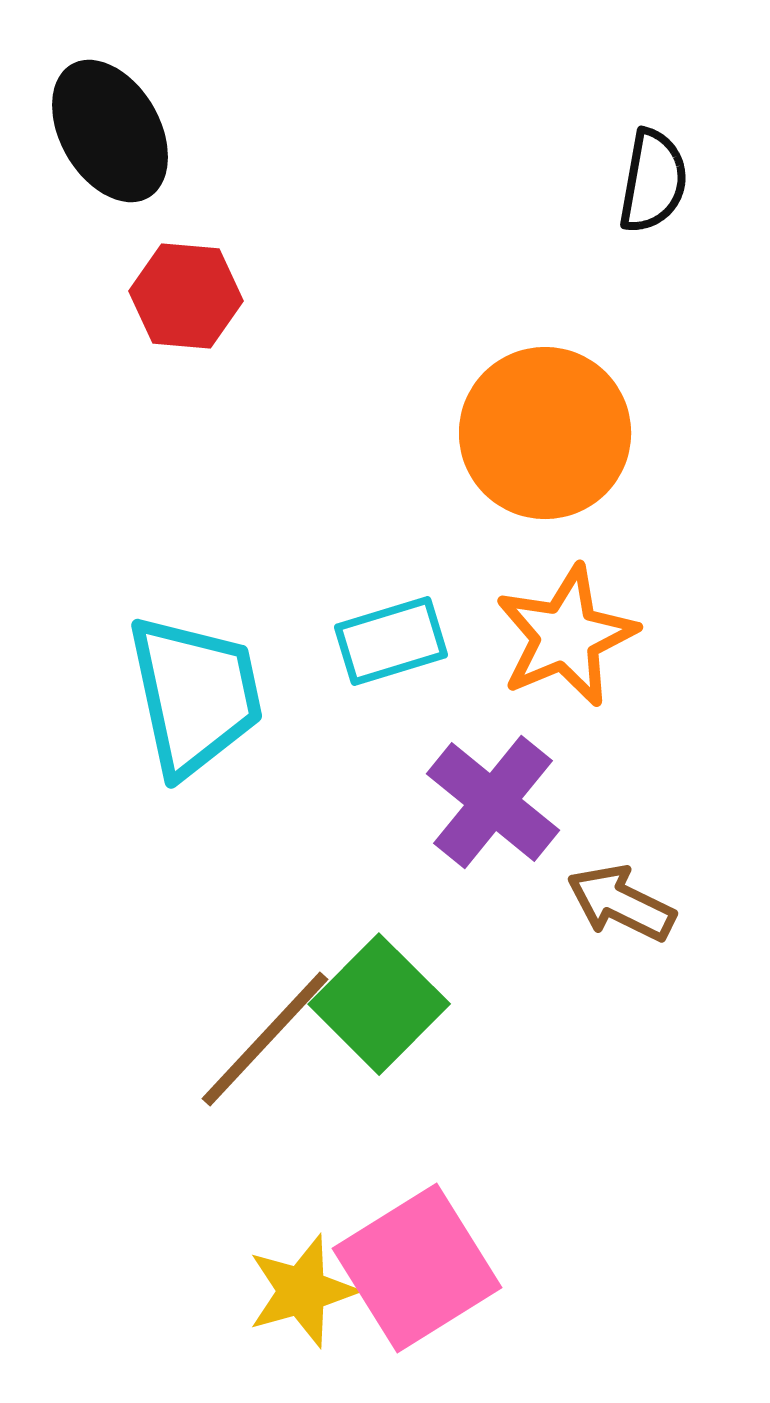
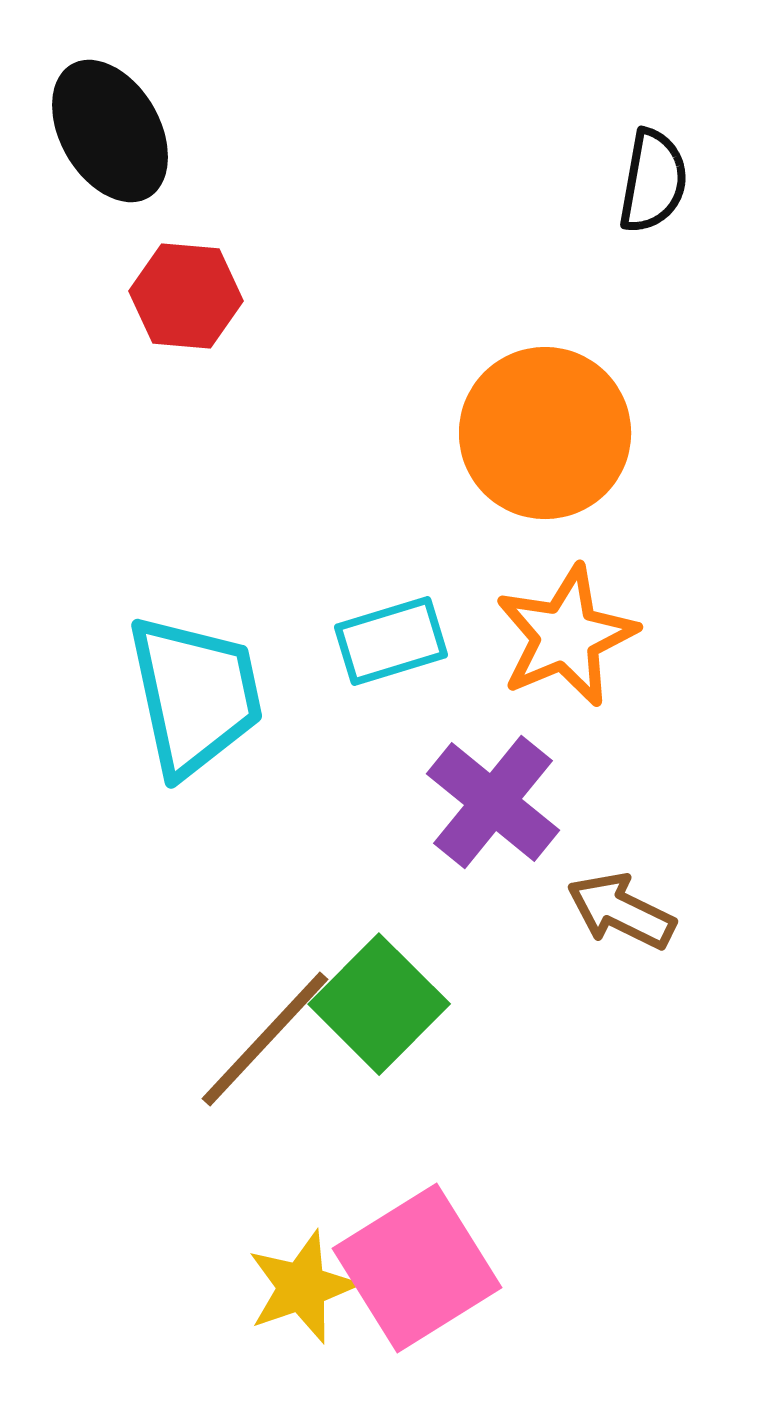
brown arrow: moved 8 px down
yellow star: moved 4 px up; rotated 3 degrees counterclockwise
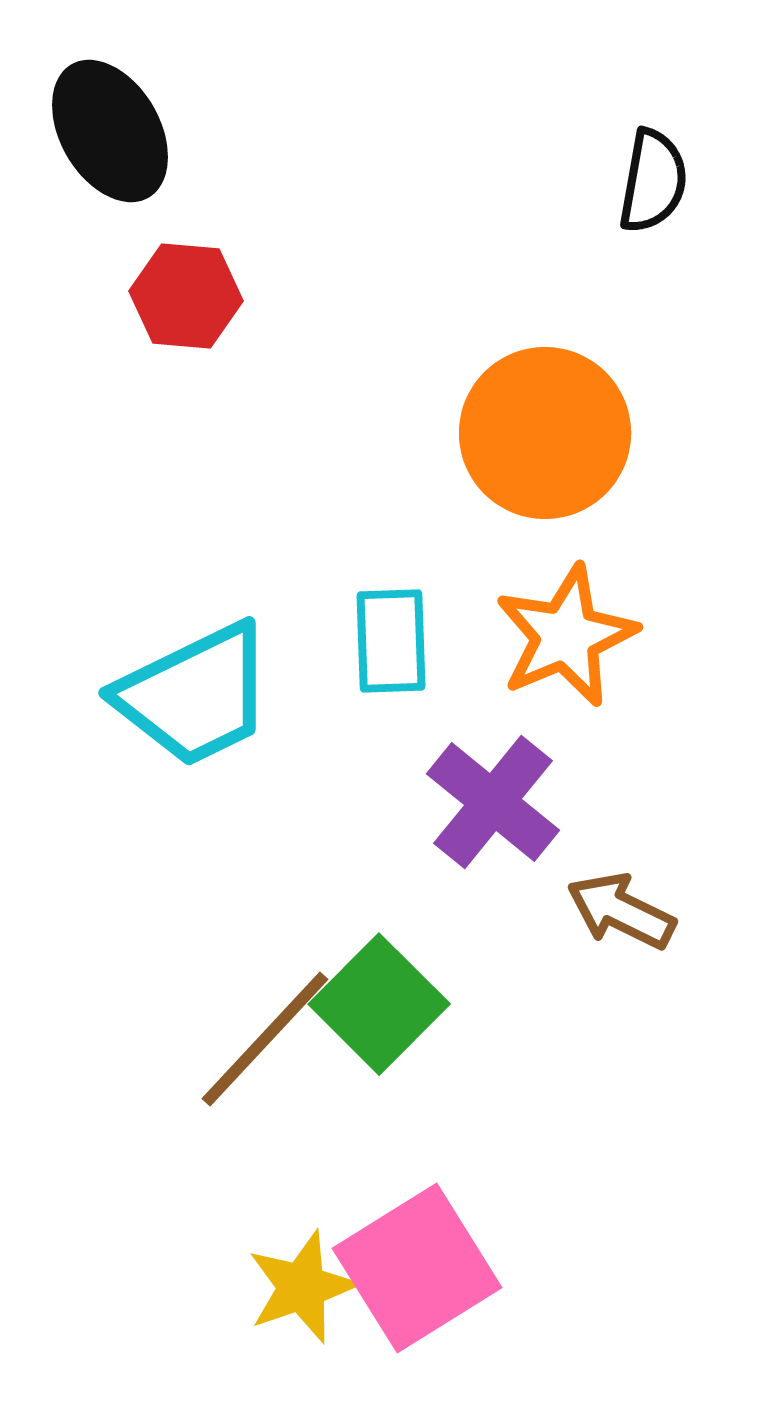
cyan rectangle: rotated 75 degrees counterclockwise
cyan trapezoid: rotated 76 degrees clockwise
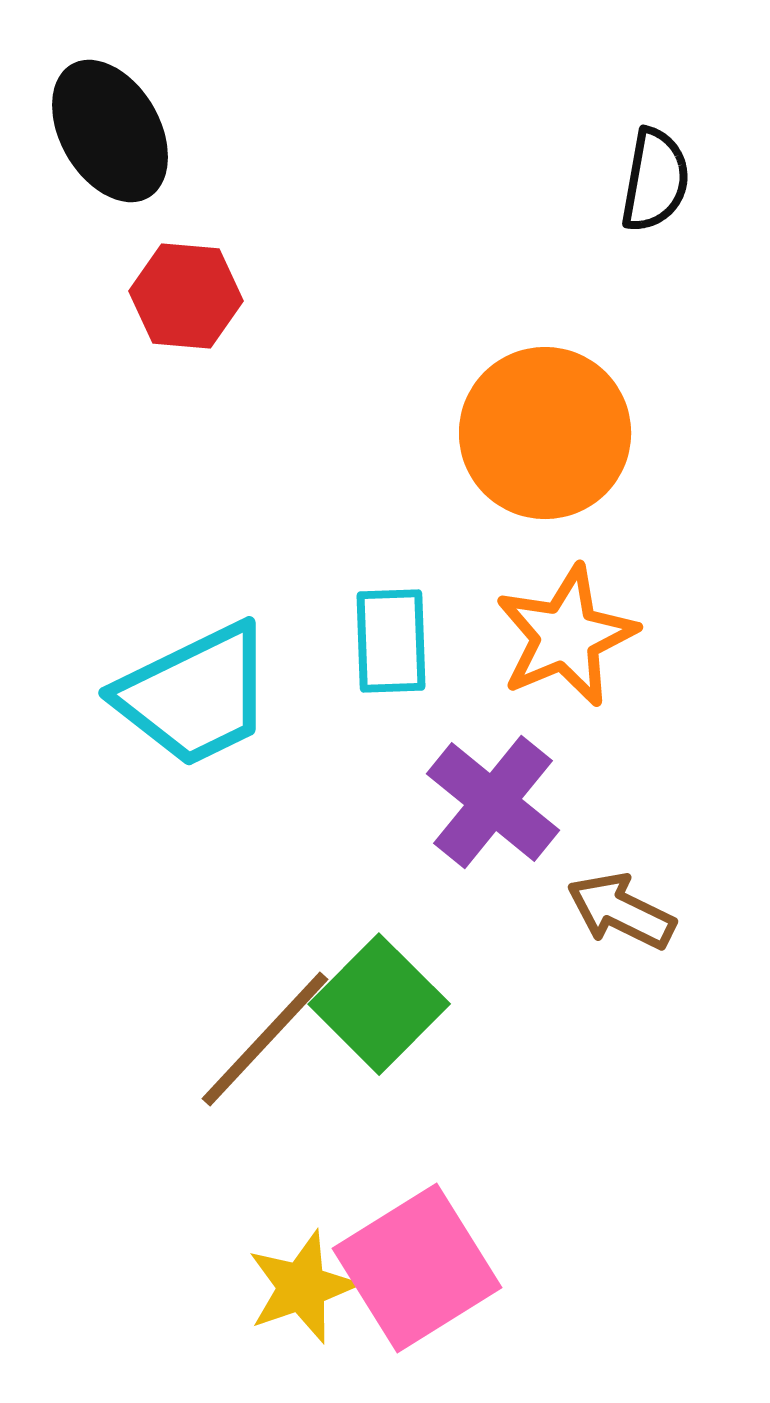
black semicircle: moved 2 px right, 1 px up
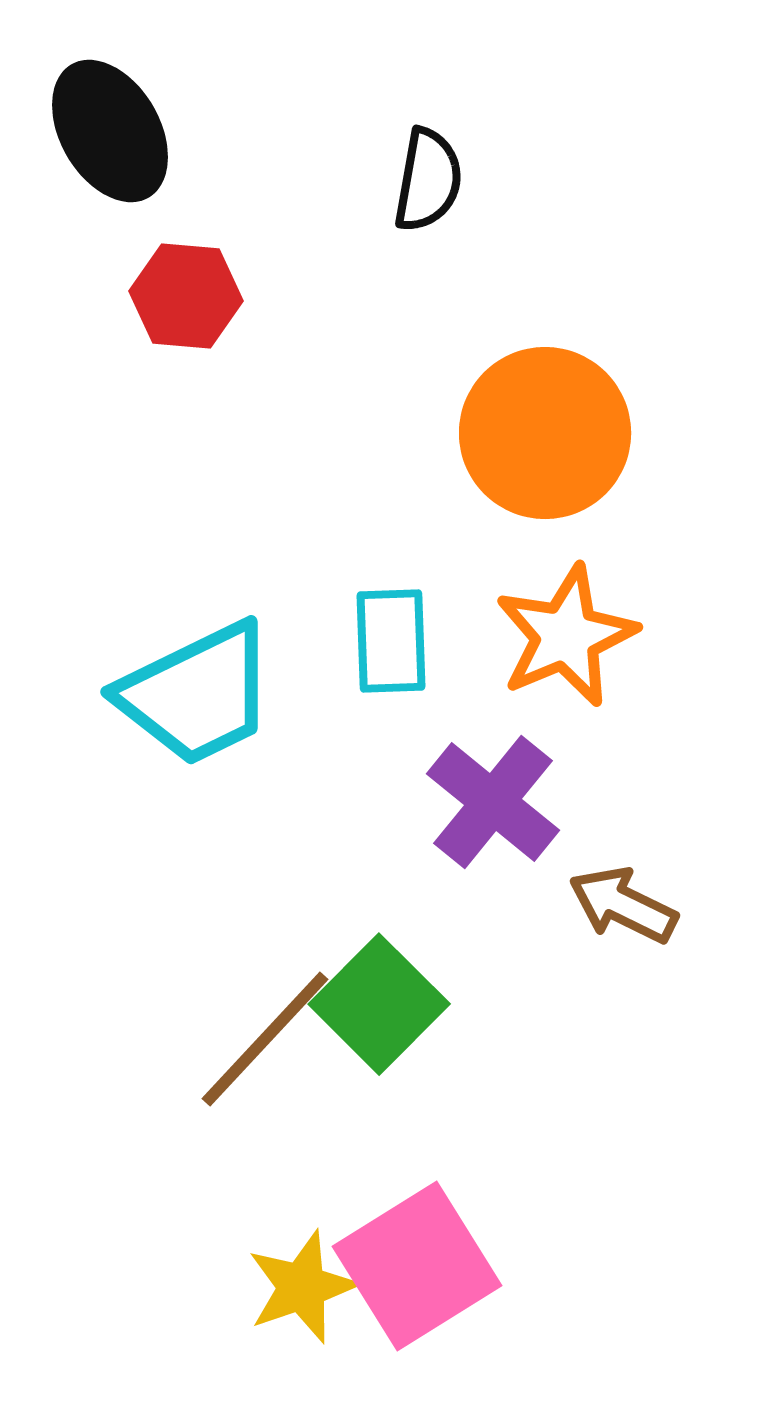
black semicircle: moved 227 px left
cyan trapezoid: moved 2 px right, 1 px up
brown arrow: moved 2 px right, 6 px up
pink square: moved 2 px up
